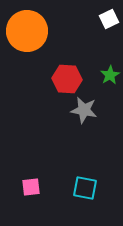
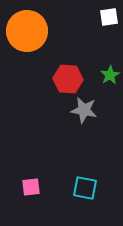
white square: moved 2 px up; rotated 18 degrees clockwise
red hexagon: moved 1 px right
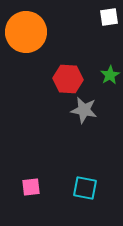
orange circle: moved 1 px left, 1 px down
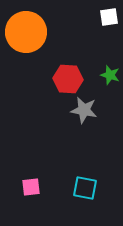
green star: rotated 24 degrees counterclockwise
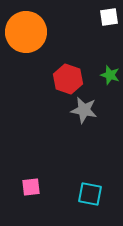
red hexagon: rotated 16 degrees clockwise
cyan square: moved 5 px right, 6 px down
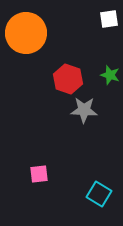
white square: moved 2 px down
orange circle: moved 1 px down
gray star: rotated 8 degrees counterclockwise
pink square: moved 8 px right, 13 px up
cyan square: moved 9 px right; rotated 20 degrees clockwise
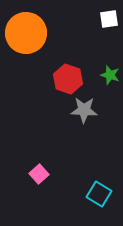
pink square: rotated 36 degrees counterclockwise
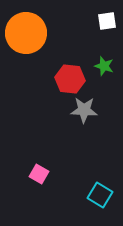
white square: moved 2 px left, 2 px down
green star: moved 6 px left, 9 px up
red hexagon: moved 2 px right; rotated 12 degrees counterclockwise
pink square: rotated 18 degrees counterclockwise
cyan square: moved 1 px right, 1 px down
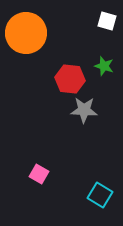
white square: rotated 24 degrees clockwise
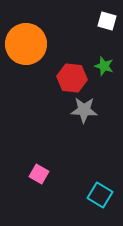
orange circle: moved 11 px down
red hexagon: moved 2 px right, 1 px up
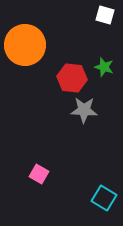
white square: moved 2 px left, 6 px up
orange circle: moved 1 px left, 1 px down
green star: moved 1 px down
cyan square: moved 4 px right, 3 px down
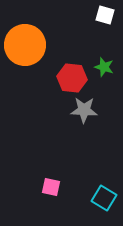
pink square: moved 12 px right, 13 px down; rotated 18 degrees counterclockwise
